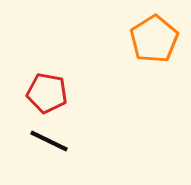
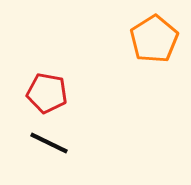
black line: moved 2 px down
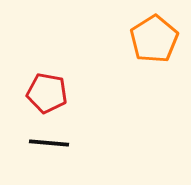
black line: rotated 21 degrees counterclockwise
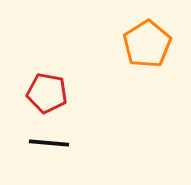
orange pentagon: moved 7 px left, 5 px down
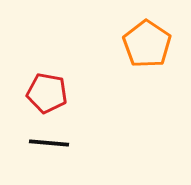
orange pentagon: rotated 6 degrees counterclockwise
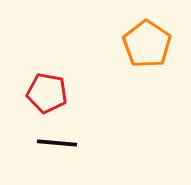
black line: moved 8 px right
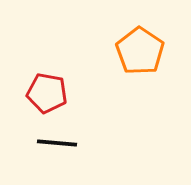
orange pentagon: moved 7 px left, 7 px down
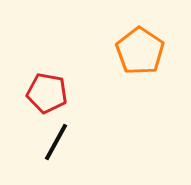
black line: moved 1 px left, 1 px up; rotated 66 degrees counterclockwise
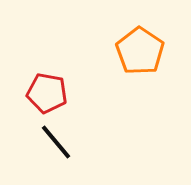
black line: rotated 69 degrees counterclockwise
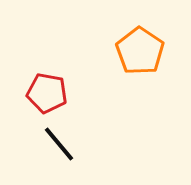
black line: moved 3 px right, 2 px down
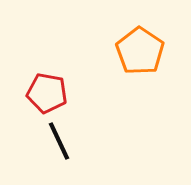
black line: moved 3 px up; rotated 15 degrees clockwise
